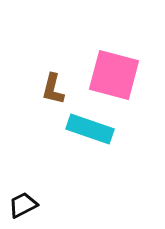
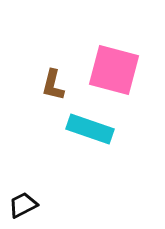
pink square: moved 5 px up
brown L-shape: moved 4 px up
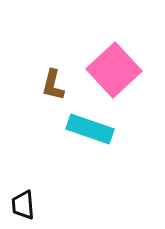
pink square: rotated 32 degrees clockwise
black trapezoid: rotated 68 degrees counterclockwise
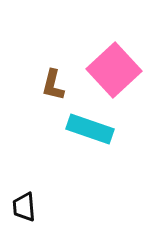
black trapezoid: moved 1 px right, 2 px down
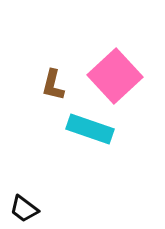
pink square: moved 1 px right, 6 px down
black trapezoid: moved 2 px down; rotated 48 degrees counterclockwise
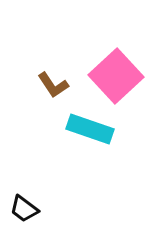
pink square: moved 1 px right
brown L-shape: rotated 48 degrees counterclockwise
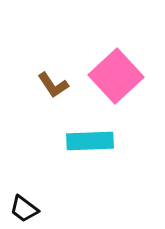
cyan rectangle: moved 12 px down; rotated 21 degrees counterclockwise
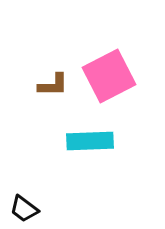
pink square: moved 7 px left; rotated 16 degrees clockwise
brown L-shape: rotated 56 degrees counterclockwise
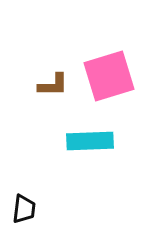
pink square: rotated 10 degrees clockwise
black trapezoid: rotated 120 degrees counterclockwise
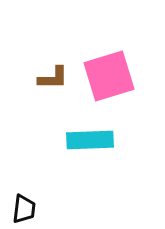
brown L-shape: moved 7 px up
cyan rectangle: moved 1 px up
